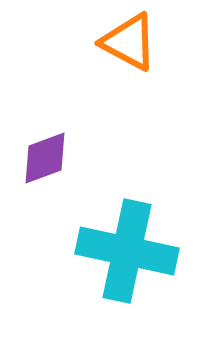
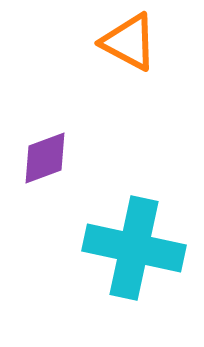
cyan cross: moved 7 px right, 3 px up
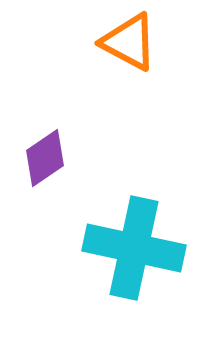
purple diamond: rotated 14 degrees counterclockwise
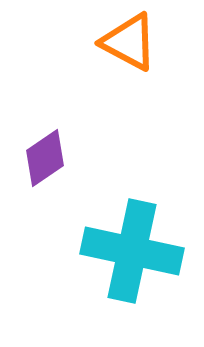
cyan cross: moved 2 px left, 3 px down
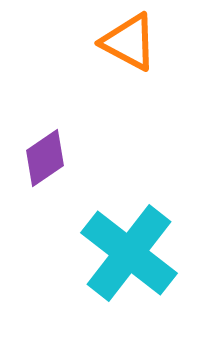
cyan cross: moved 3 px left, 2 px down; rotated 26 degrees clockwise
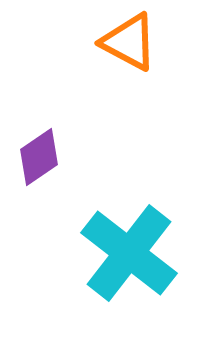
purple diamond: moved 6 px left, 1 px up
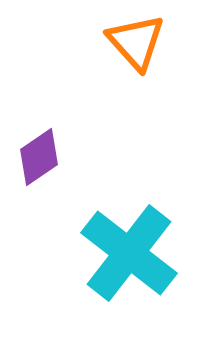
orange triangle: moved 7 px right; rotated 20 degrees clockwise
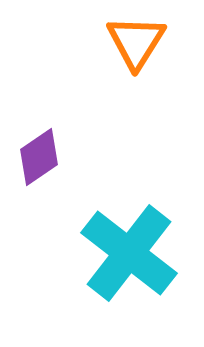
orange triangle: rotated 14 degrees clockwise
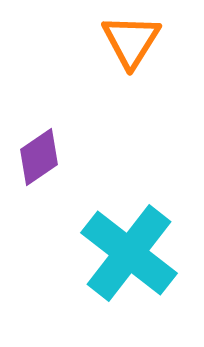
orange triangle: moved 5 px left, 1 px up
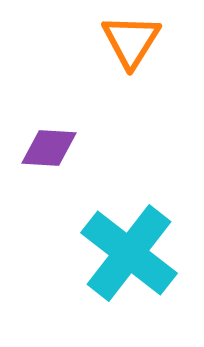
purple diamond: moved 10 px right, 9 px up; rotated 38 degrees clockwise
